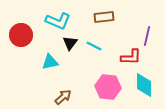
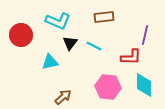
purple line: moved 2 px left, 1 px up
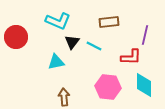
brown rectangle: moved 5 px right, 5 px down
red circle: moved 5 px left, 2 px down
black triangle: moved 2 px right, 1 px up
cyan triangle: moved 6 px right
brown arrow: moved 1 px right; rotated 54 degrees counterclockwise
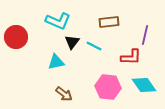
cyan diamond: rotated 35 degrees counterclockwise
brown arrow: moved 3 px up; rotated 132 degrees clockwise
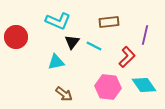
red L-shape: moved 4 px left; rotated 45 degrees counterclockwise
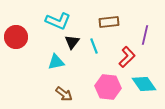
cyan line: rotated 42 degrees clockwise
cyan diamond: moved 1 px up
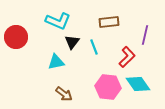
cyan line: moved 1 px down
cyan diamond: moved 6 px left
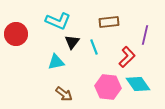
red circle: moved 3 px up
